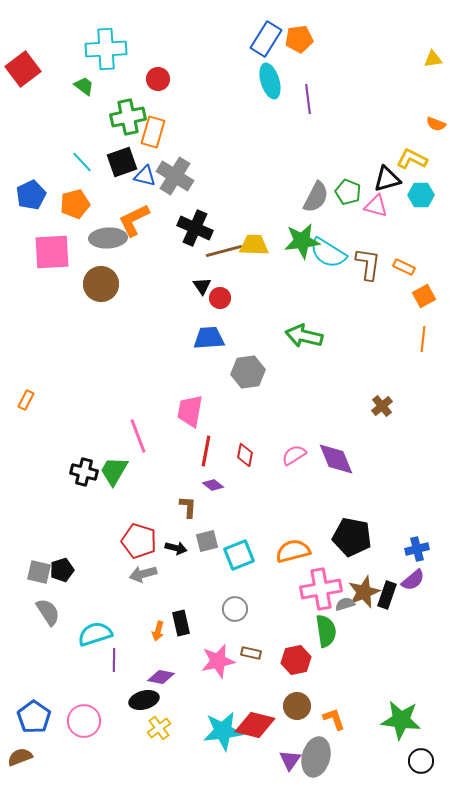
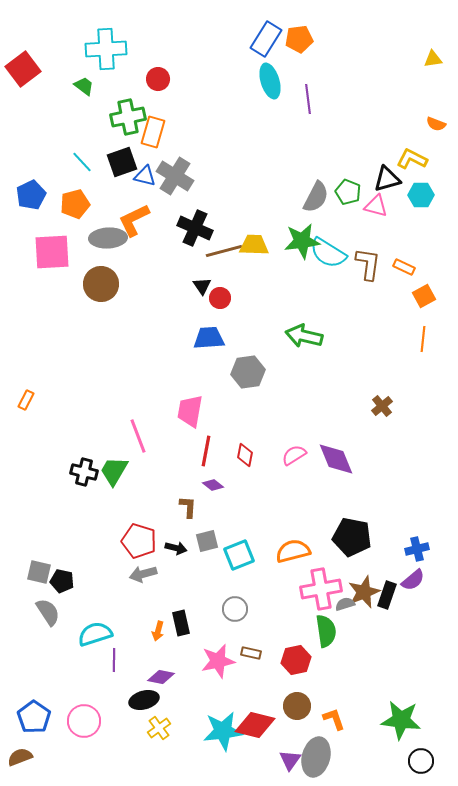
black pentagon at (62, 570): moved 11 px down; rotated 30 degrees clockwise
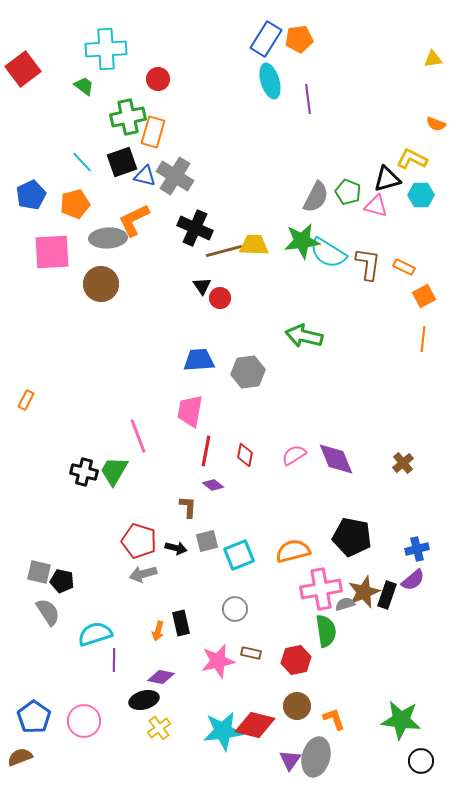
blue trapezoid at (209, 338): moved 10 px left, 22 px down
brown cross at (382, 406): moved 21 px right, 57 px down
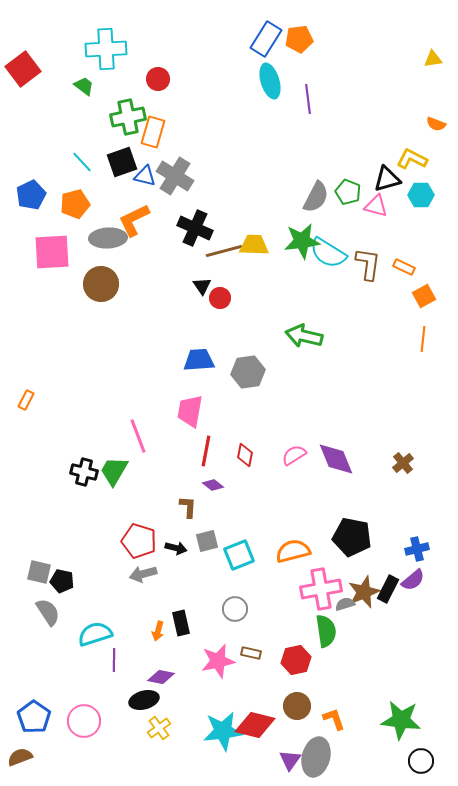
black rectangle at (387, 595): moved 1 px right, 6 px up; rotated 8 degrees clockwise
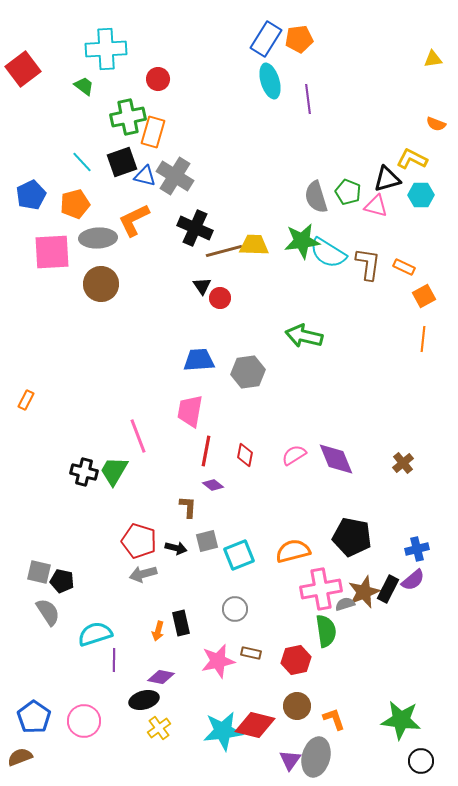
gray semicircle at (316, 197): rotated 136 degrees clockwise
gray ellipse at (108, 238): moved 10 px left
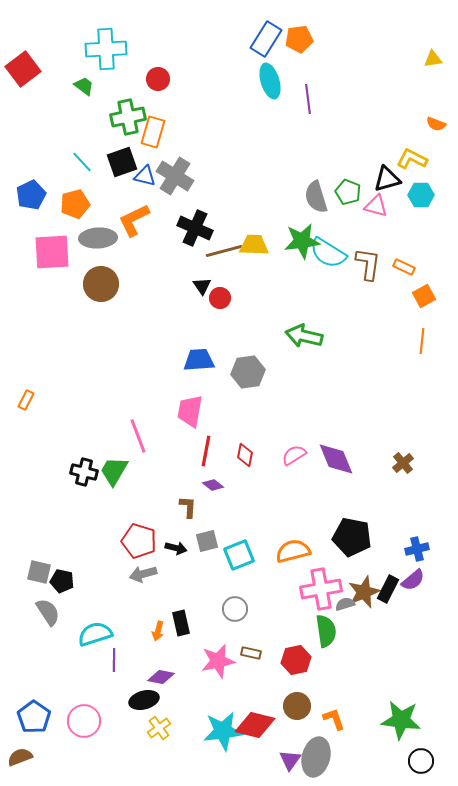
orange line at (423, 339): moved 1 px left, 2 px down
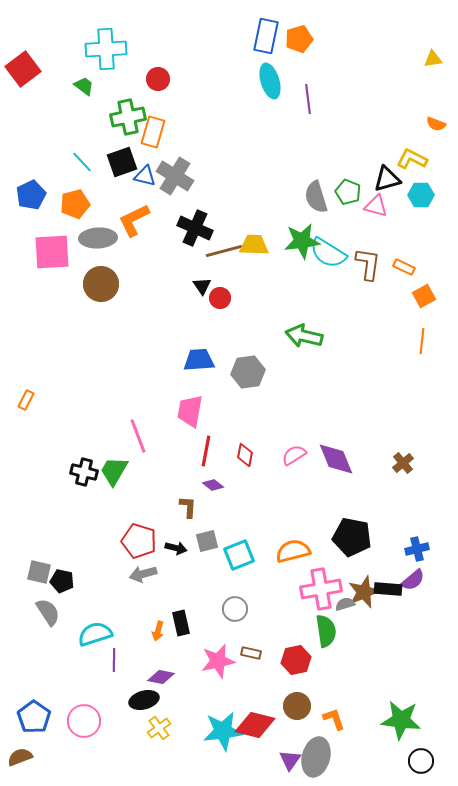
blue rectangle at (266, 39): moved 3 px up; rotated 20 degrees counterclockwise
orange pentagon at (299, 39): rotated 8 degrees counterclockwise
black rectangle at (388, 589): rotated 68 degrees clockwise
